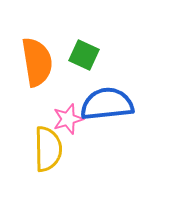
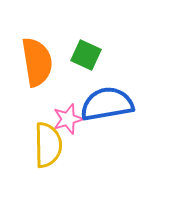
green square: moved 2 px right
blue semicircle: rotated 4 degrees counterclockwise
yellow semicircle: moved 4 px up
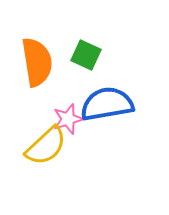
yellow semicircle: moved 2 px left, 1 px down; rotated 48 degrees clockwise
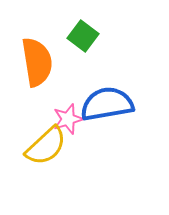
green square: moved 3 px left, 19 px up; rotated 12 degrees clockwise
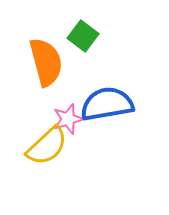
orange semicircle: moved 9 px right; rotated 6 degrees counterclockwise
yellow semicircle: moved 1 px right
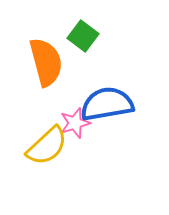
pink star: moved 7 px right, 4 px down
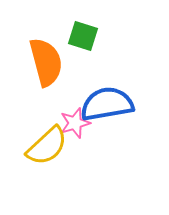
green square: rotated 20 degrees counterclockwise
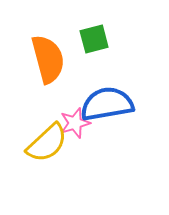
green square: moved 11 px right, 3 px down; rotated 32 degrees counterclockwise
orange semicircle: moved 2 px right, 3 px up
yellow semicircle: moved 3 px up
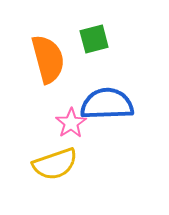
blue semicircle: rotated 8 degrees clockwise
pink star: moved 4 px left; rotated 16 degrees counterclockwise
yellow semicircle: moved 8 px right, 21 px down; rotated 24 degrees clockwise
